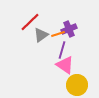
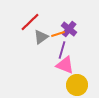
purple cross: rotated 28 degrees counterclockwise
gray triangle: moved 2 px down
pink triangle: rotated 12 degrees counterclockwise
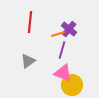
red line: rotated 40 degrees counterclockwise
gray triangle: moved 13 px left, 24 px down
pink triangle: moved 2 px left, 8 px down
yellow circle: moved 5 px left
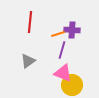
purple cross: moved 3 px right, 1 px down; rotated 35 degrees counterclockwise
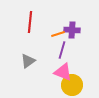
pink triangle: moved 1 px up
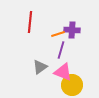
purple line: moved 1 px left
gray triangle: moved 12 px right, 6 px down
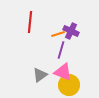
purple cross: moved 1 px left, 1 px down; rotated 21 degrees clockwise
gray triangle: moved 8 px down
yellow circle: moved 3 px left
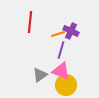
pink triangle: moved 2 px left, 1 px up
yellow circle: moved 3 px left
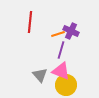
gray triangle: rotated 35 degrees counterclockwise
